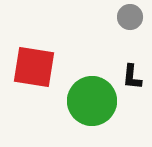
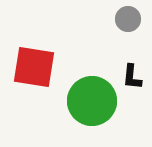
gray circle: moved 2 px left, 2 px down
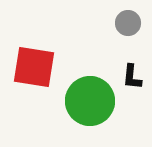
gray circle: moved 4 px down
green circle: moved 2 px left
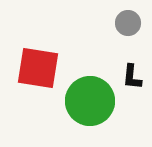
red square: moved 4 px right, 1 px down
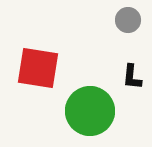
gray circle: moved 3 px up
green circle: moved 10 px down
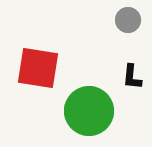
green circle: moved 1 px left
